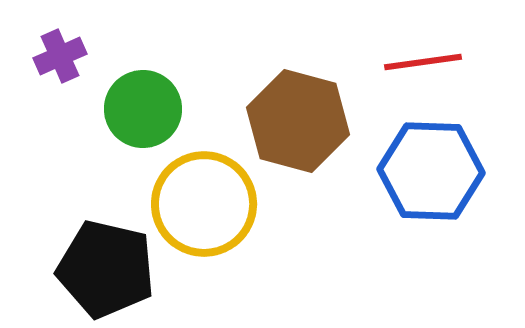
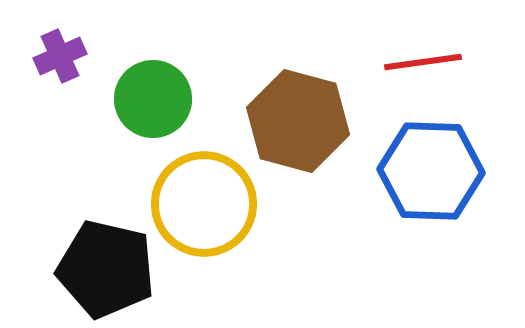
green circle: moved 10 px right, 10 px up
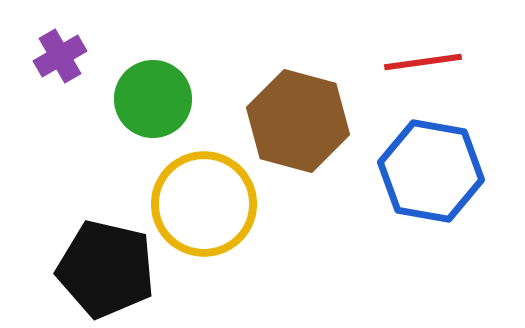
purple cross: rotated 6 degrees counterclockwise
blue hexagon: rotated 8 degrees clockwise
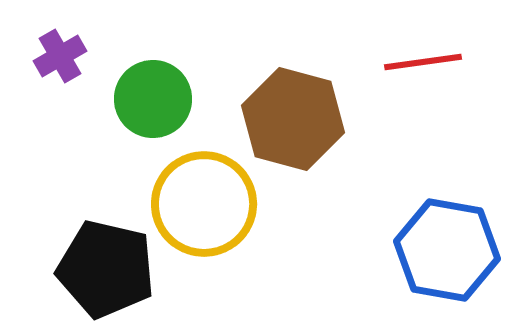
brown hexagon: moved 5 px left, 2 px up
blue hexagon: moved 16 px right, 79 px down
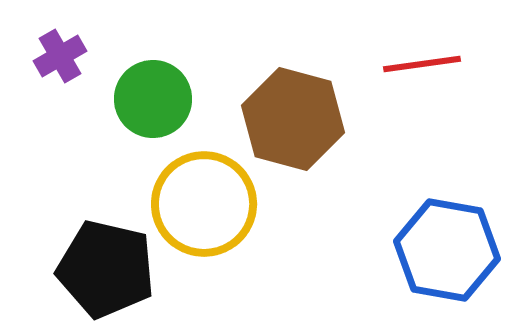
red line: moved 1 px left, 2 px down
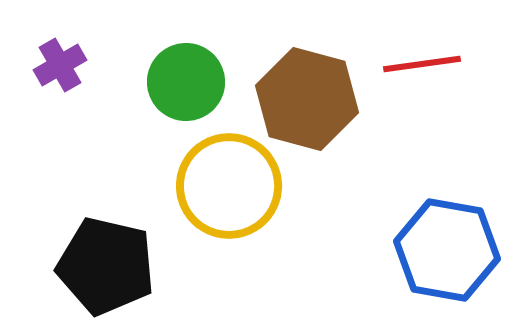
purple cross: moved 9 px down
green circle: moved 33 px right, 17 px up
brown hexagon: moved 14 px right, 20 px up
yellow circle: moved 25 px right, 18 px up
black pentagon: moved 3 px up
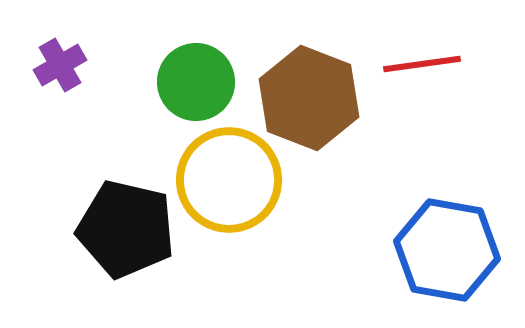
green circle: moved 10 px right
brown hexagon: moved 2 px right, 1 px up; rotated 6 degrees clockwise
yellow circle: moved 6 px up
black pentagon: moved 20 px right, 37 px up
